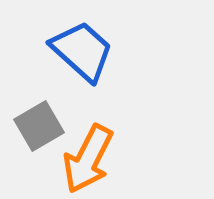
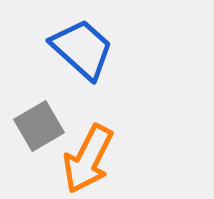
blue trapezoid: moved 2 px up
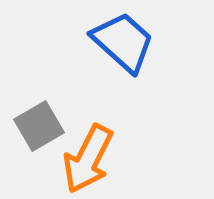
blue trapezoid: moved 41 px right, 7 px up
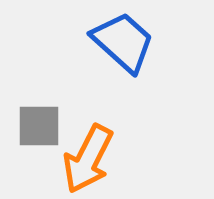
gray square: rotated 30 degrees clockwise
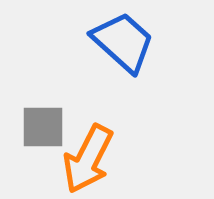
gray square: moved 4 px right, 1 px down
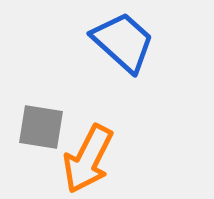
gray square: moved 2 px left; rotated 9 degrees clockwise
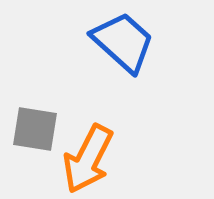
gray square: moved 6 px left, 2 px down
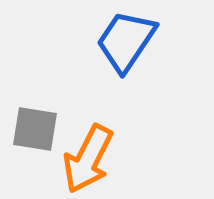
blue trapezoid: moved 3 px right, 1 px up; rotated 98 degrees counterclockwise
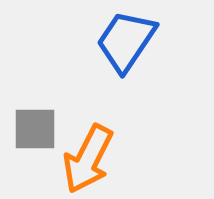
gray square: rotated 9 degrees counterclockwise
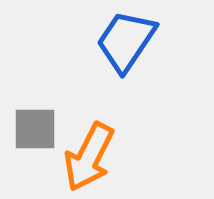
orange arrow: moved 1 px right, 2 px up
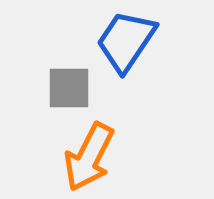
gray square: moved 34 px right, 41 px up
